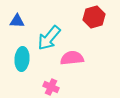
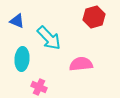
blue triangle: rotated 21 degrees clockwise
cyan arrow: rotated 84 degrees counterclockwise
pink semicircle: moved 9 px right, 6 px down
pink cross: moved 12 px left
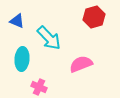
pink semicircle: rotated 15 degrees counterclockwise
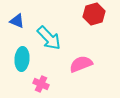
red hexagon: moved 3 px up
pink cross: moved 2 px right, 3 px up
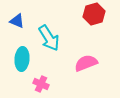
cyan arrow: rotated 12 degrees clockwise
pink semicircle: moved 5 px right, 1 px up
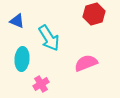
pink cross: rotated 35 degrees clockwise
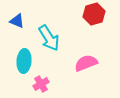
cyan ellipse: moved 2 px right, 2 px down
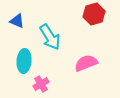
cyan arrow: moved 1 px right, 1 px up
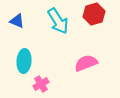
cyan arrow: moved 8 px right, 16 px up
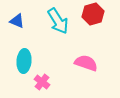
red hexagon: moved 1 px left
pink semicircle: rotated 40 degrees clockwise
pink cross: moved 1 px right, 2 px up; rotated 21 degrees counterclockwise
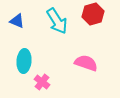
cyan arrow: moved 1 px left
